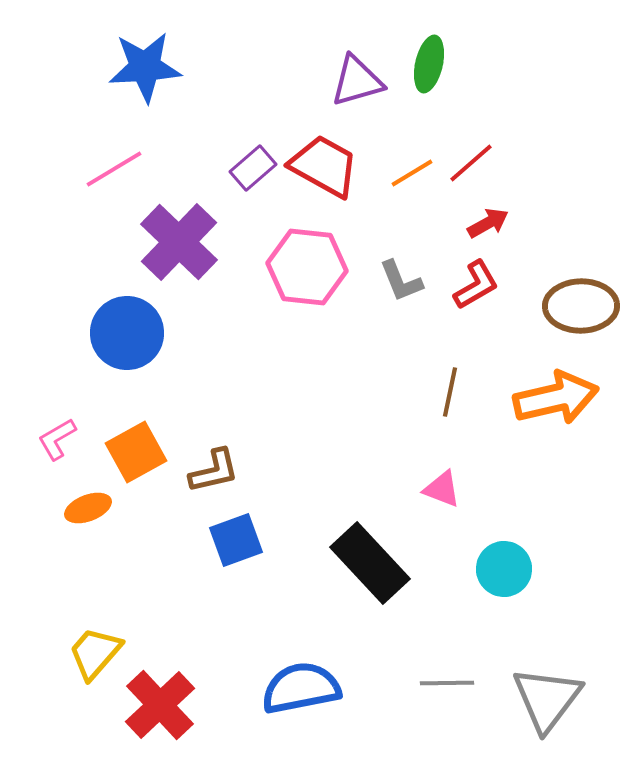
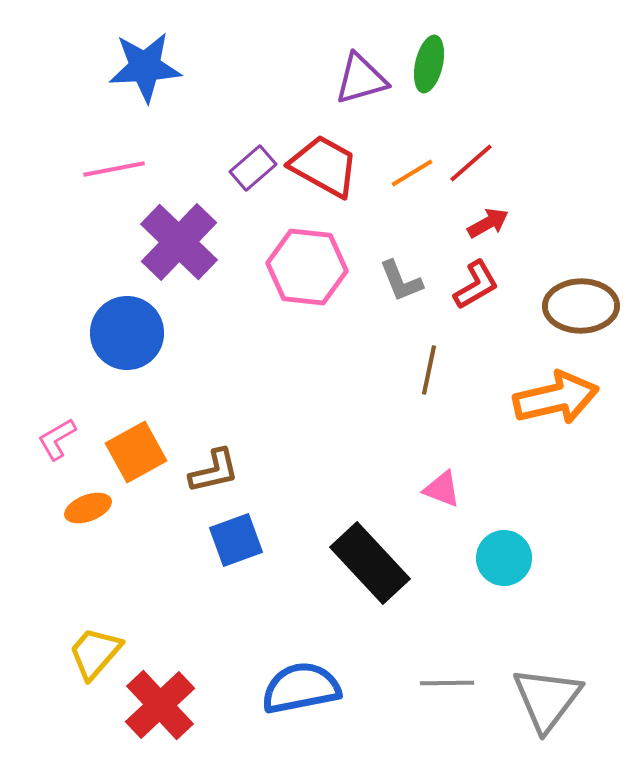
purple triangle: moved 4 px right, 2 px up
pink line: rotated 20 degrees clockwise
brown line: moved 21 px left, 22 px up
cyan circle: moved 11 px up
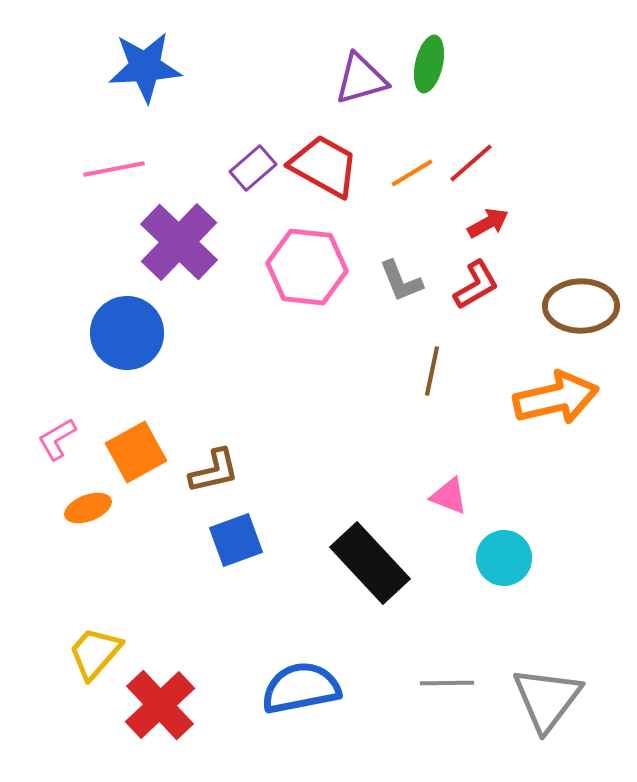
brown line: moved 3 px right, 1 px down
pink triangle: moved 7 px right, 7 px down
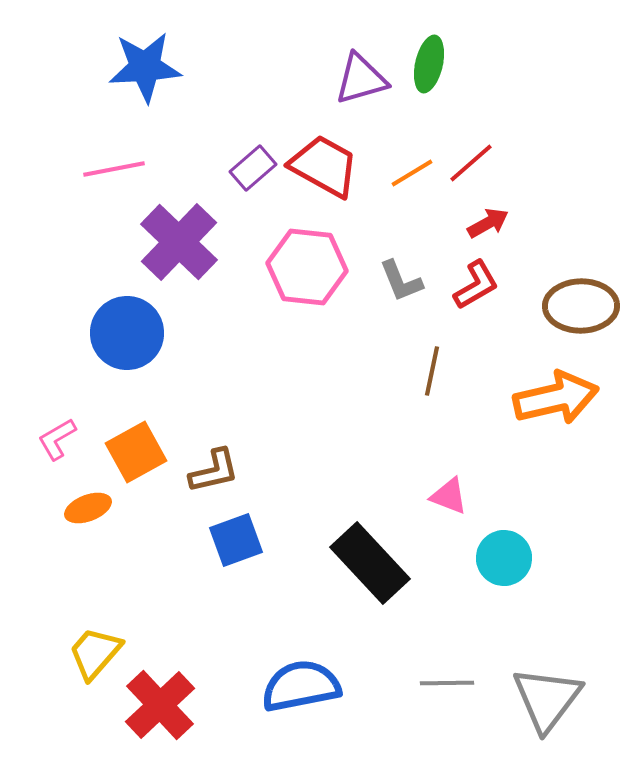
blue semicircle: moved 2 px up
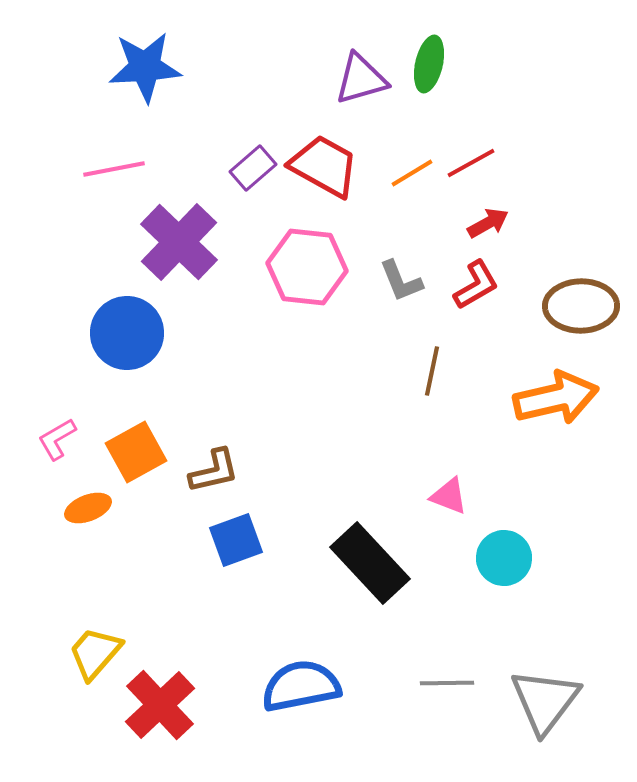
red line: rotated 12 degrees clockwise
gray triangle: moved 2 px left, 2 px down
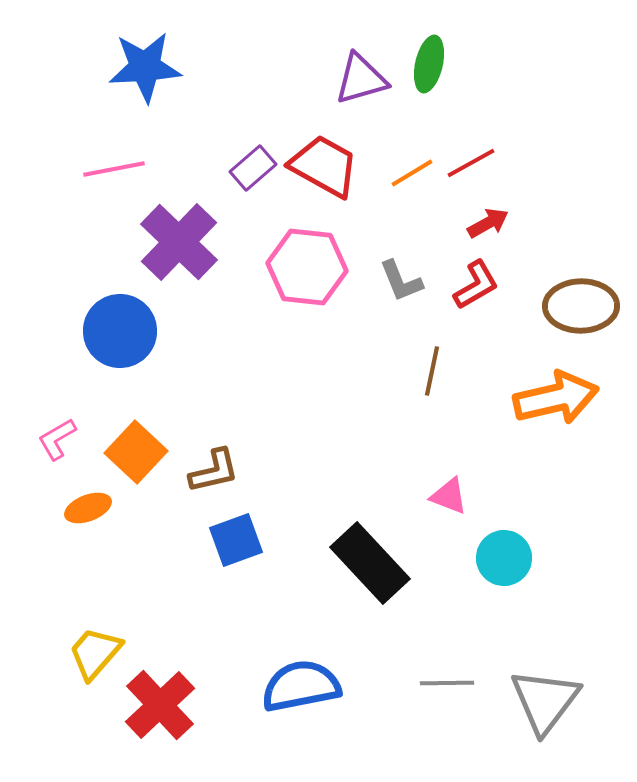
blue circle: moved 7 px left, 2 px up
orange square: rotated 18 degrees counterclockwise
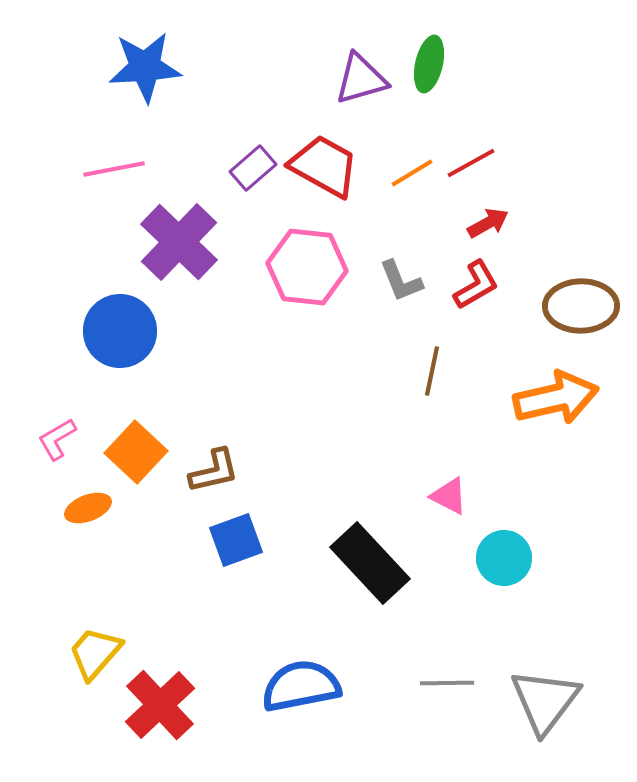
pink triangle: rotated 6 degrees clockwise
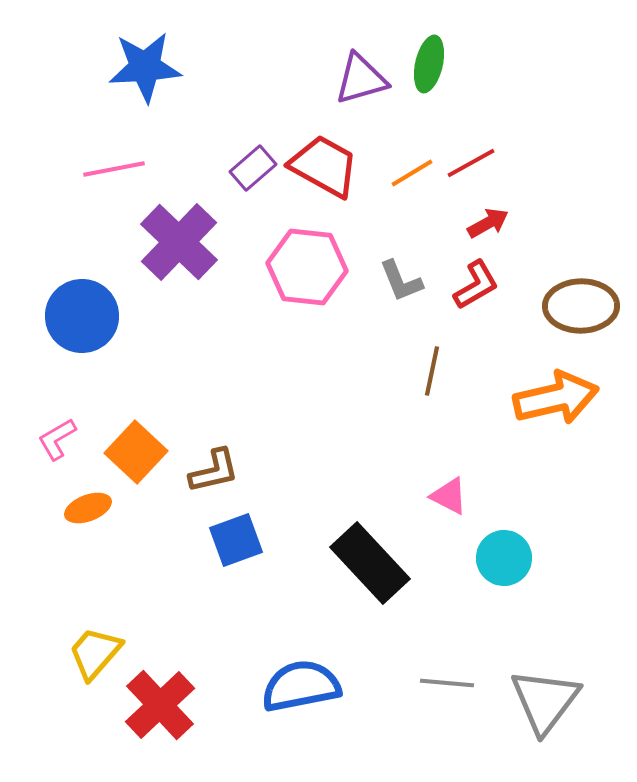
blue circle: moved 38 px left, 15 px up
gray line: rotated 6 degrees clockwise
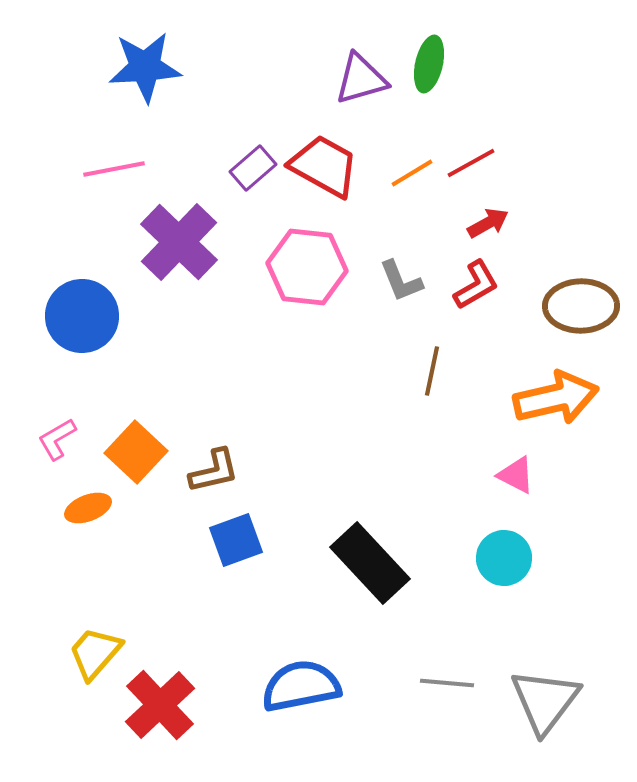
pink triangle: moved 67 px right, 21 px up
